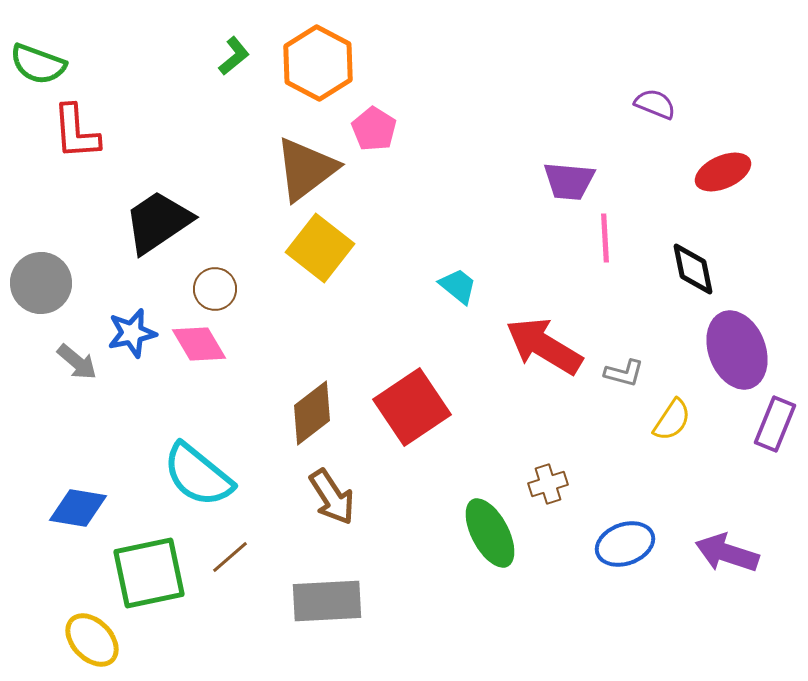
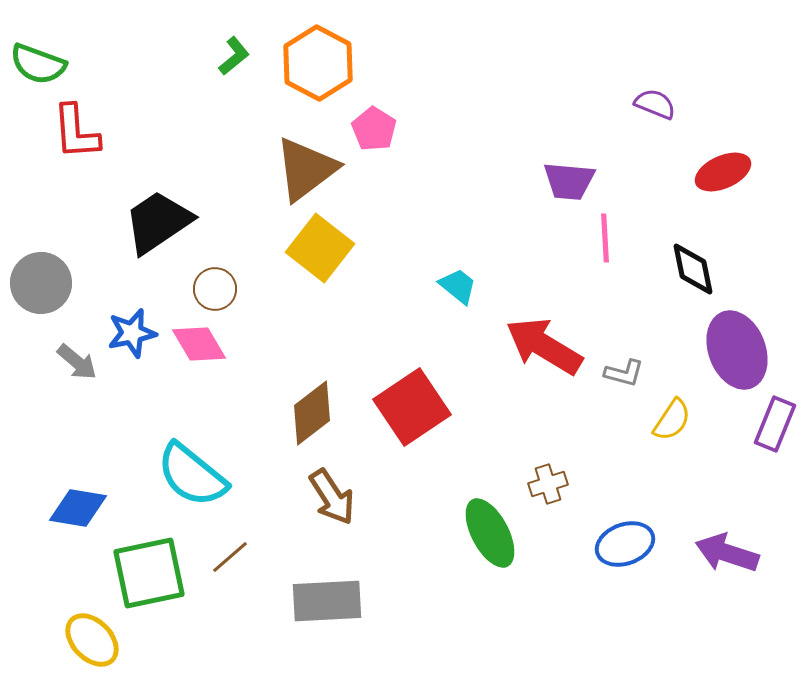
cyan semicircle: moved 6 px left
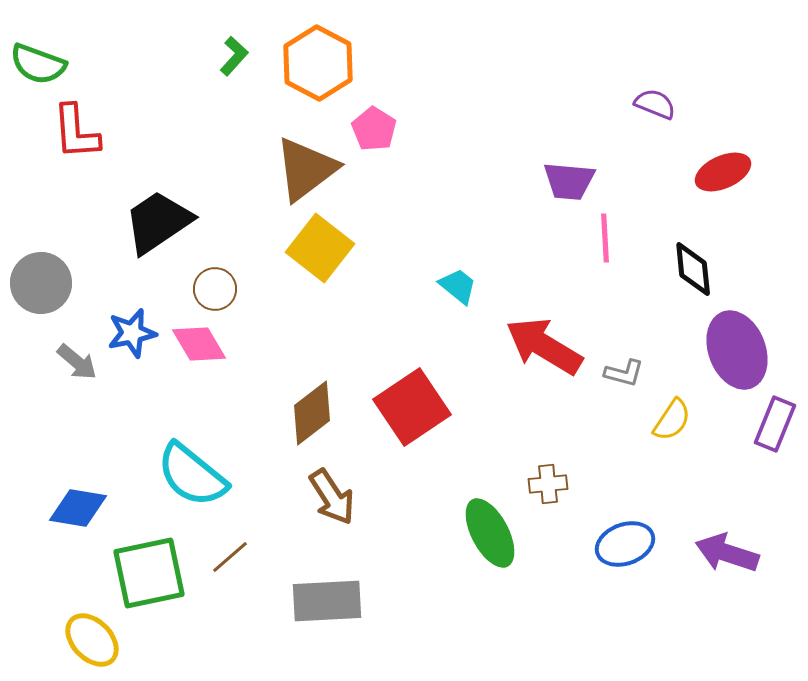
green L-shape: rotated 9 degrees counterclockwise
black diamond: rotated 6 degrees clockwise
brown cross: rotated 12 degrees clockwise
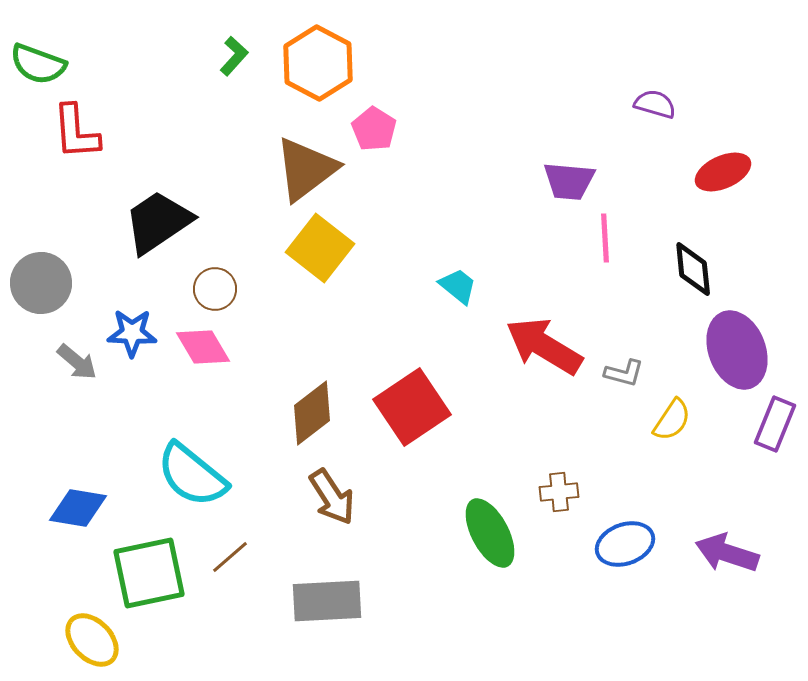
purple semicircle: rotated 6 degrees counterclockwise
blue star: rotated 15 degrees clockwise
pink diamond: moved 4 px right, 3 px down
brown cross: moved 11 px right, 8 px down
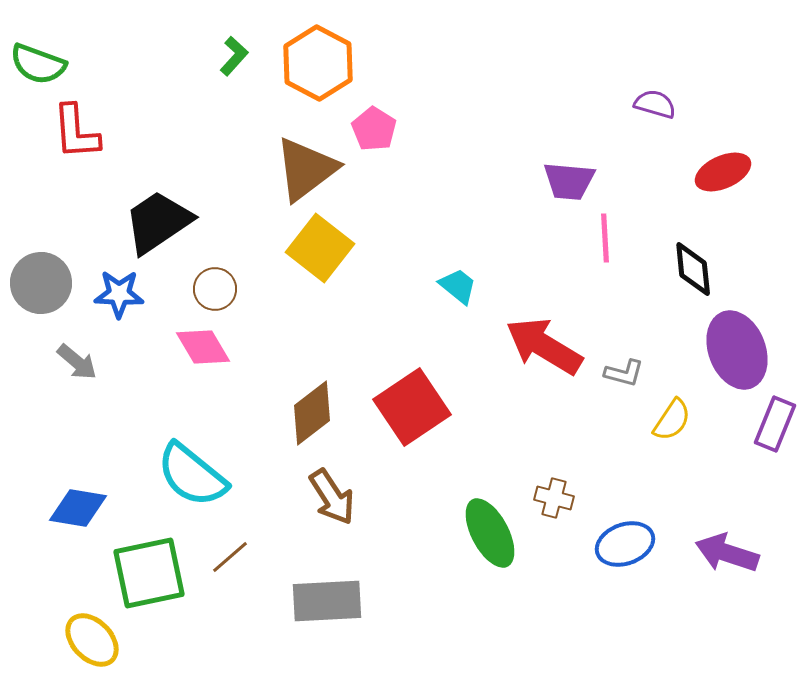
blue star: moved 13 px left, 39 px up
brown cross: moved 5 px left, 6 px down; rotated 21 degrees clockwise
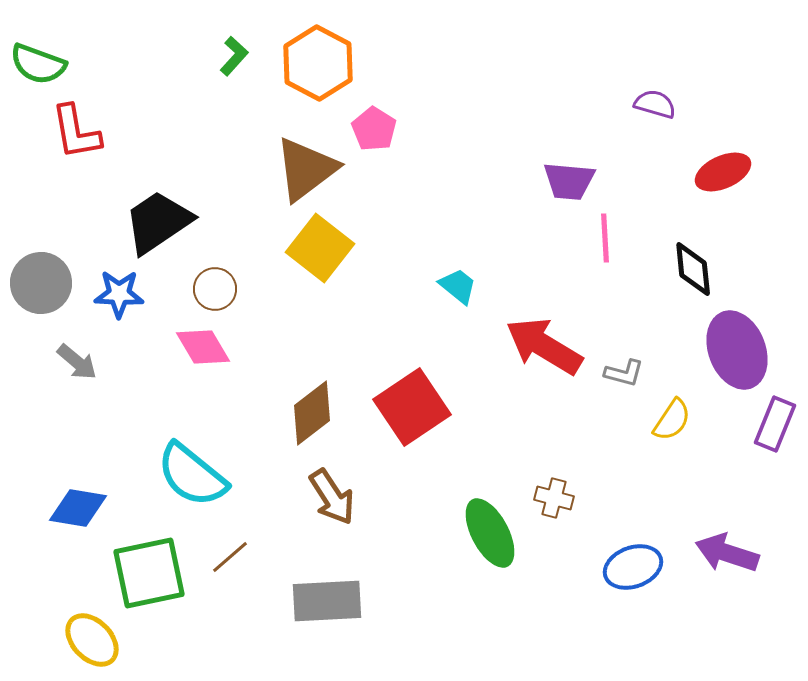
red L-shape: rotated 6 degrees counterclockwise
blue ellipse: moved 8 px right, 23 px down
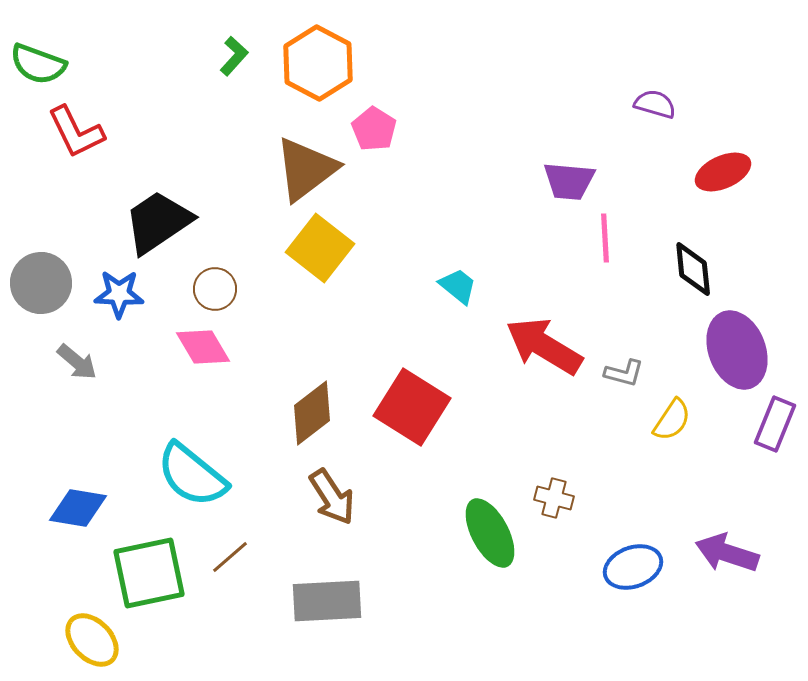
red L-shape: rotated 16 degrees counterclockwise
red square: rotated 24 degrees counterclockwise
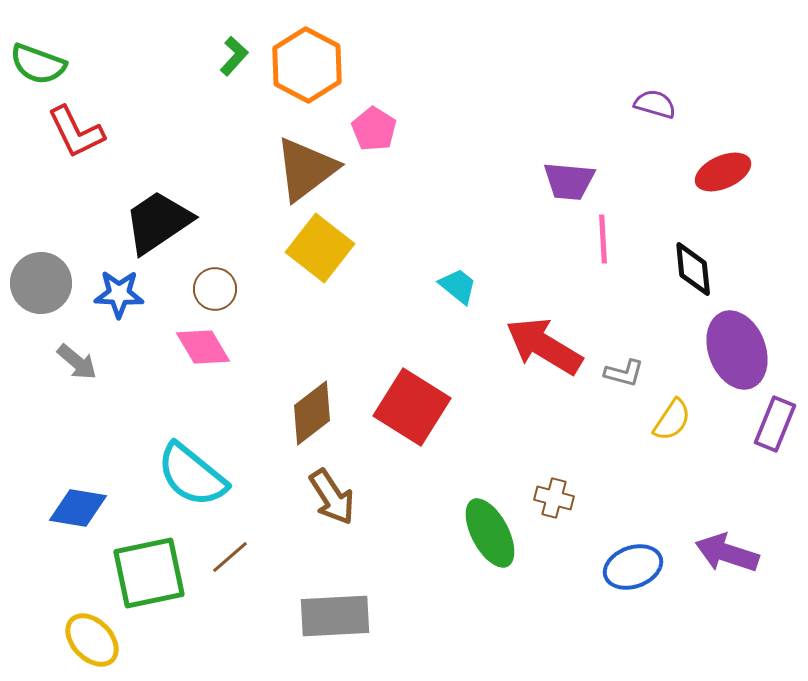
orange hexagon: moved 11 px left, 2 px down
pink line: moved 2 px left, 1 px down
gray rectangle: moved 8 px right, 15 px down
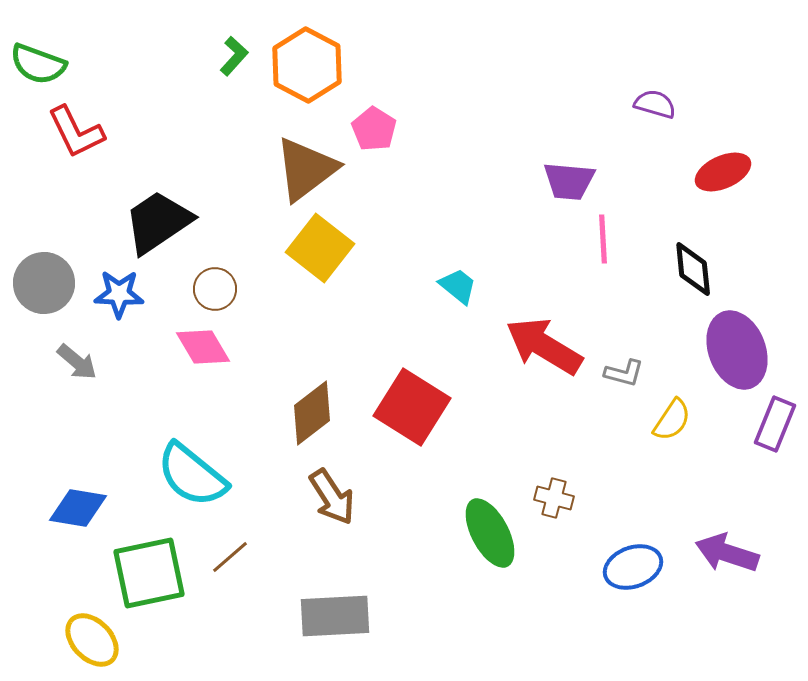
gray circle: moved 3 px right
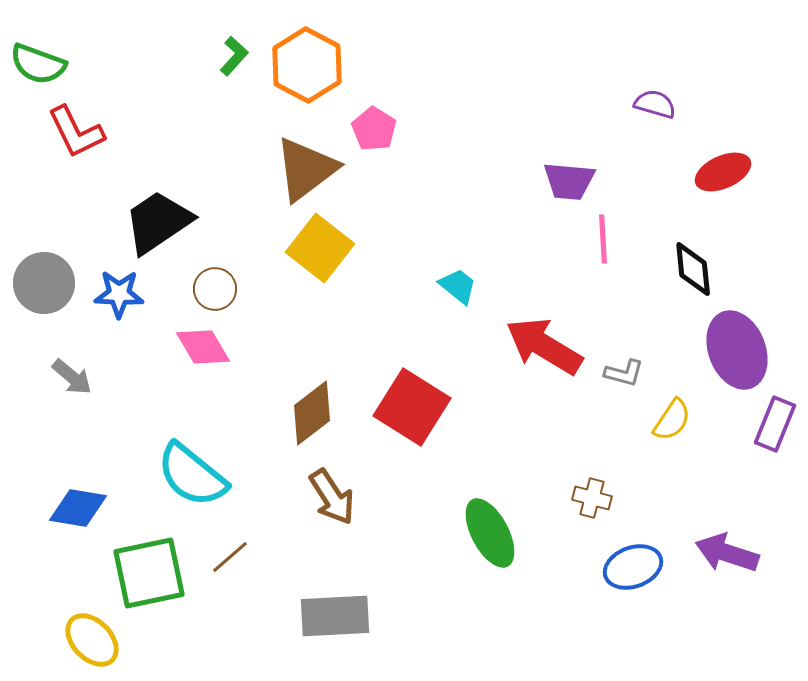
gray arrow: moved 5 px left, 15 px down
brown cross: moved 38 px right
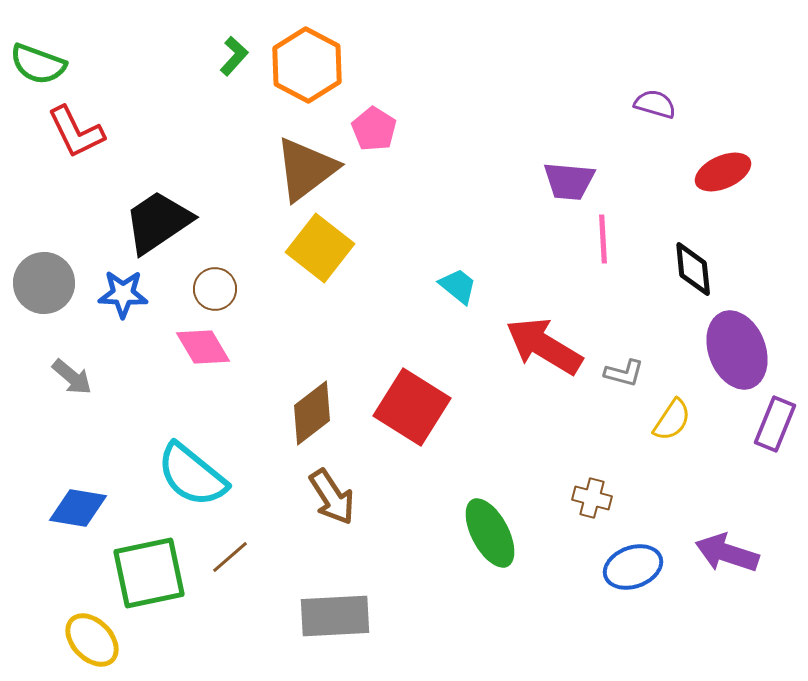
blue star: moved 4 px right
